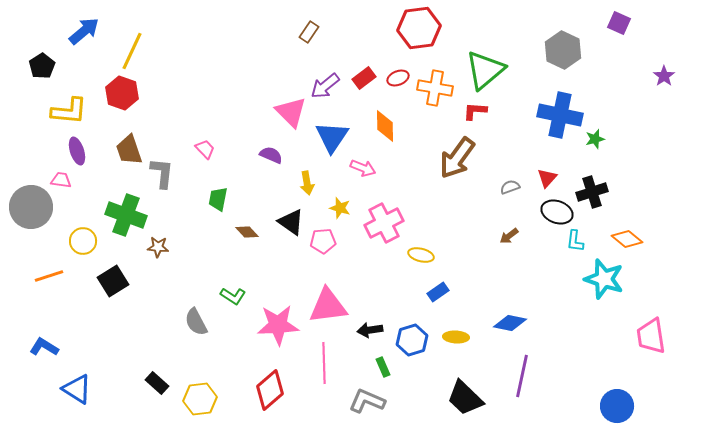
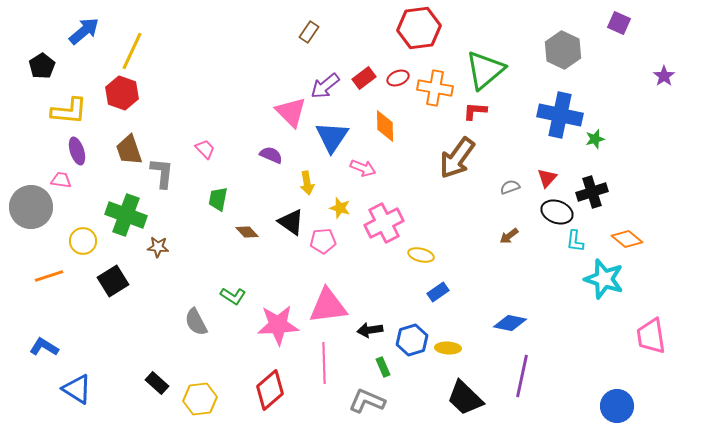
yellow ellipse at (456, 337): moved 8 px left, 11 px down
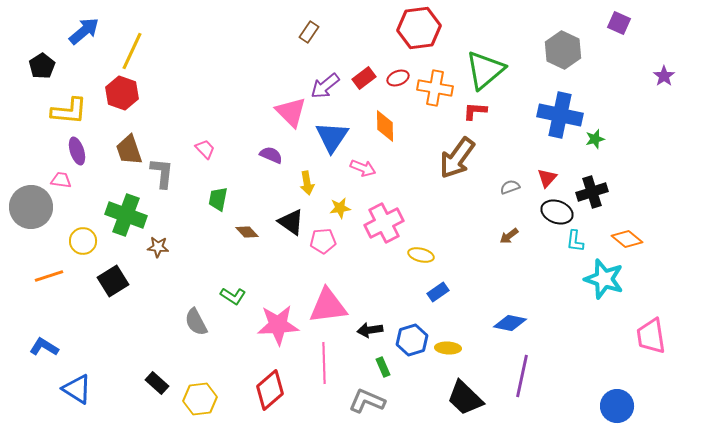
yellow star at (340, 208): rotated 25 degrees counterclockwise
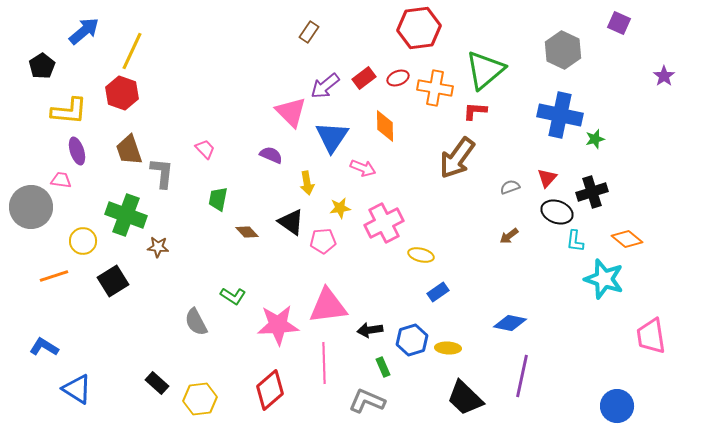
orange line at (49, 276): moved 5 px right
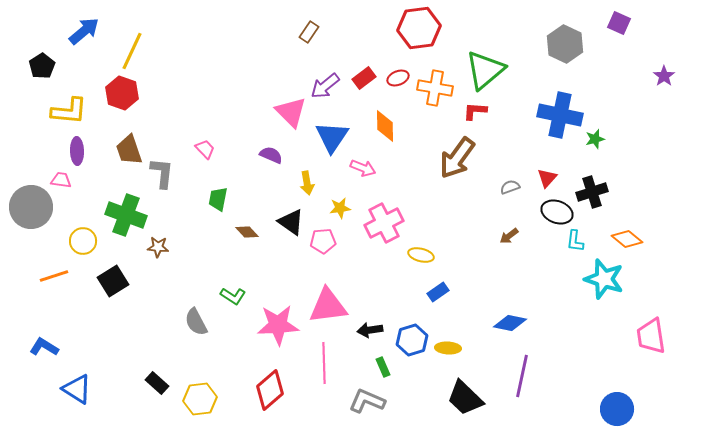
gray hexagon at (563, 50): moved 2 px right, 6 px up
purple ellipse at (77, 151): rotated 16 degrees clockwise
blue circle at (617, 406): moved 3 px down
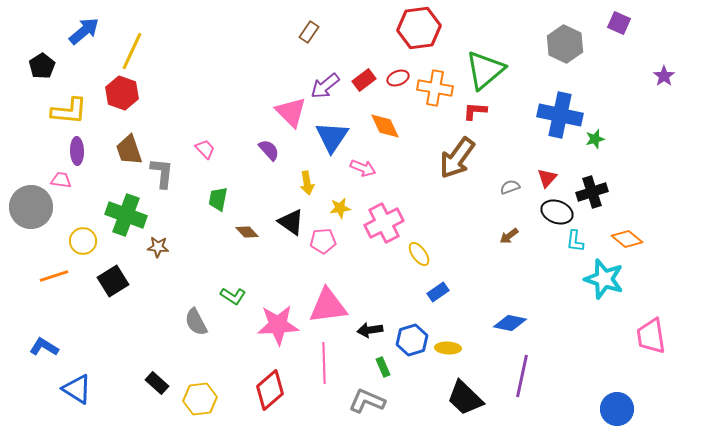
red rectangle at (364, 78): moved 2 px down
orange diamond at (385, 126): rotated 24 degrees counterclockwise
purple semicircle at (271, 155): moved 2 px left, 5 px up; rotated 25 degrees clockwise
yellow ellipse at (421, 255): moved 2 px left, 1 px up; rotated 40 degrees clockwise
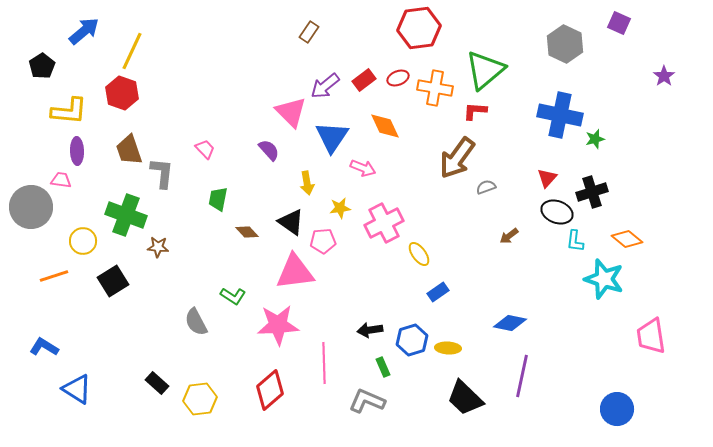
gray semicircle at (510, 187): moved 24 px left
pink triangle at (328, 306): moved 33 px left, 34 px up
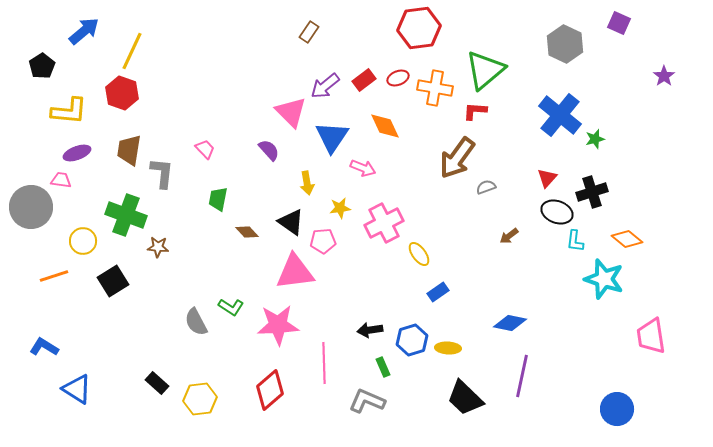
blue cross at (560, 115): rotated 27 degrees clockwise
brown trapezoid at (129, 150): rotated 28 degrees clockwise
purple ellipse at (77, 151): moved 2 px down; rotated 72 degrees clockwise
green L-shape at (233, 296): moved 2 px left, 11 px down
